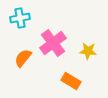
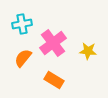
cyan cross: moved 2 px right, 6 px down
orange rectangle: moved 17 px left, 1 px up
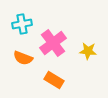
orange semicircle: rotated 108 degrees counterclockwise
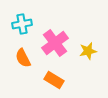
pink cross: moved 2 px right
yellow star: rotated 18 degrees counterclockwise
orange semicircle: rotated 42 degrees clockwise
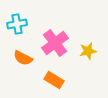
cyan cross: moved 5 px left
orange semicircle: rotated 36 degrees counterclockwise
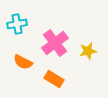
orange semicircle: moved 4 px down
orange rectangle: moved 1 px up
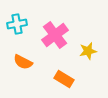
pink cross: moved 8 px up
orange rectangle: moved 10 px right
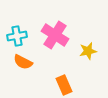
cyan cross: moved 12 px down
pink cross: rotated 20 degrees counterclockwise
orange rectangle: moved 6 px down; rotated 36 degrees clockwise
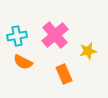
pink cross: rotated 16 degrees clockwise
orange rectangle: moved 11 px up
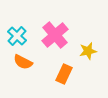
cyan cross: rotated 36 degrees counterclockwise
orange rectangle: rotated 48 degrees clockwise
